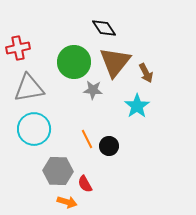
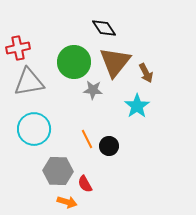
gray triangle: moved 6 px up
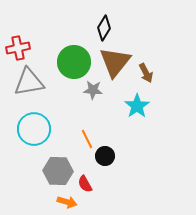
black diamond: rotated 65 degrees clockwise
black circle: moved 4 px left, 10 px down
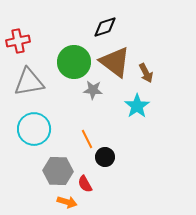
black diamond: moved 1 px right, 1 px up; rotated 40 degrees clockwise
red cross: moved 7 px up
brown triangle: rotated 32 degrees counterclockwise
black circle: moved 1 px down
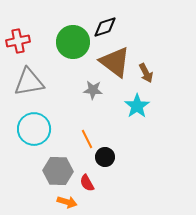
green circle: moved 1 px left, 20 px up
red semicircle: moved 2 px right, 1 px up
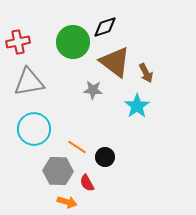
red cross: moved 1 px down
orange line: moved 10 px left, 8 px down; rotated 30 degrees counterclockwise
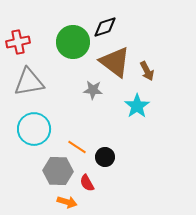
brown arrow: moved 1 px right, 2 px up
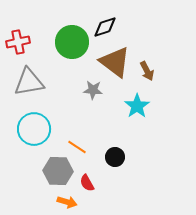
green circle: moved 1 px left
black circle: moved 10 px right
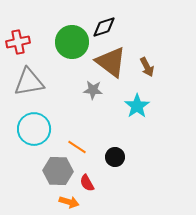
black diamond: moved 1 px left
brown triangle: moved 4 px left
brown arrow: moved 4 px up
orange arrow: moved 2 px right
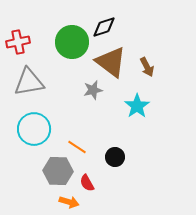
gray star: rotated 18 degrees counterclockwise
